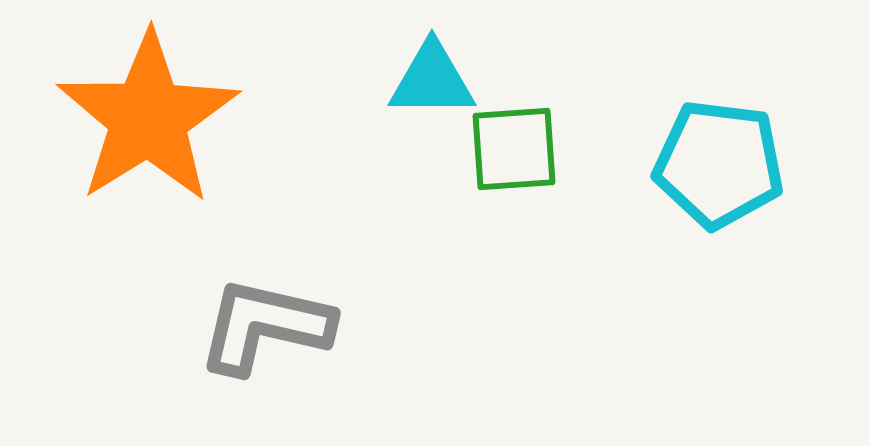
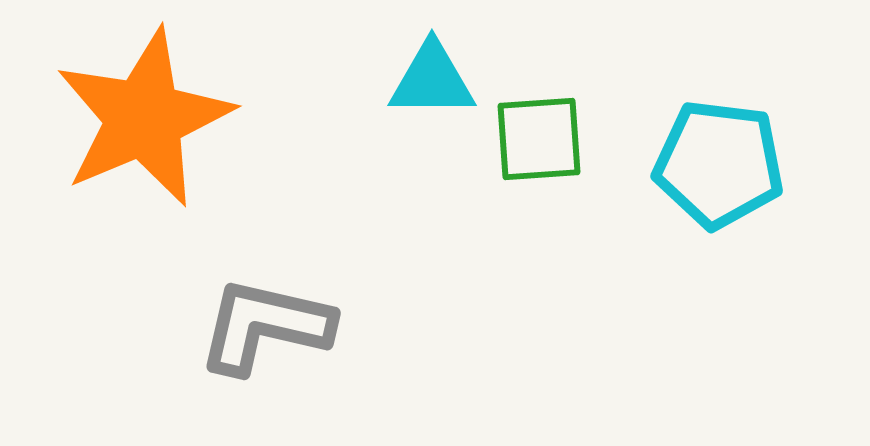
orange star: moved 4 px left; rotated 9 degrees clockwise
green square: moved 25 px right, 10 px up
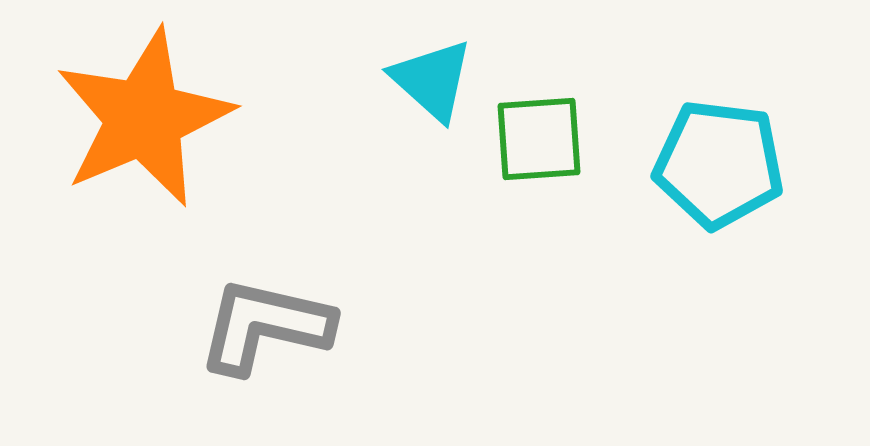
cyan triangle: rotated 42 degrees clockwise
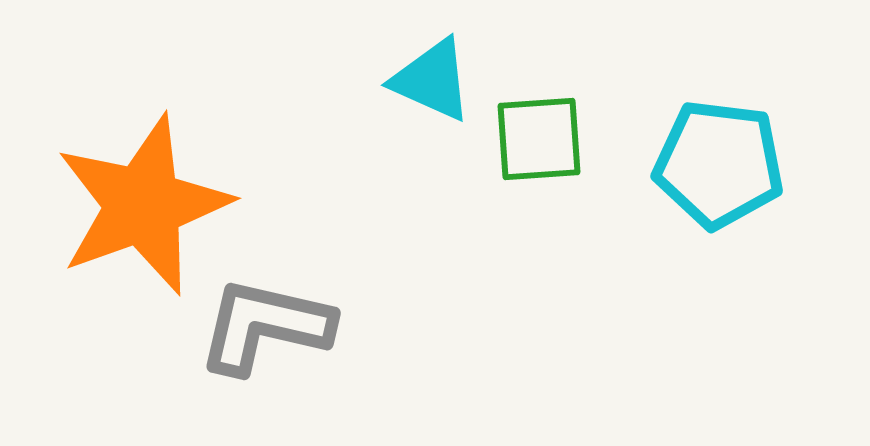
cyan triangle: rotated 18 degrees counterclockwise
orange star: moved 1 px left, 87 px down; rotated 3 degrees clockwise
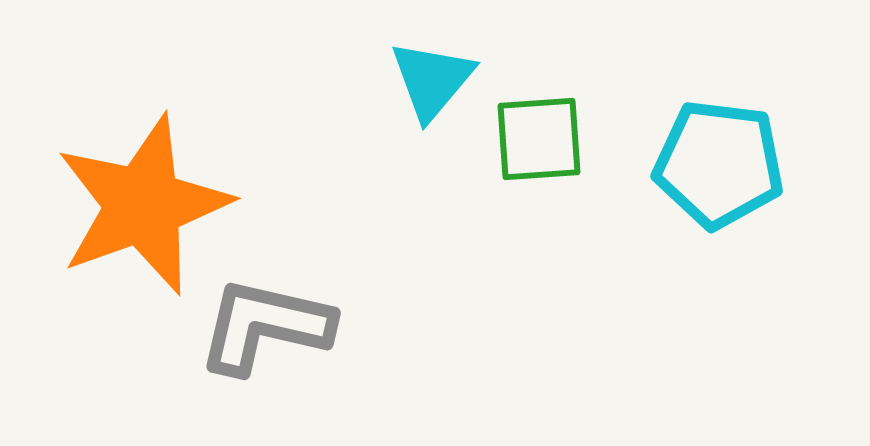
cyan triangle: rotated 46 degrees clockwise
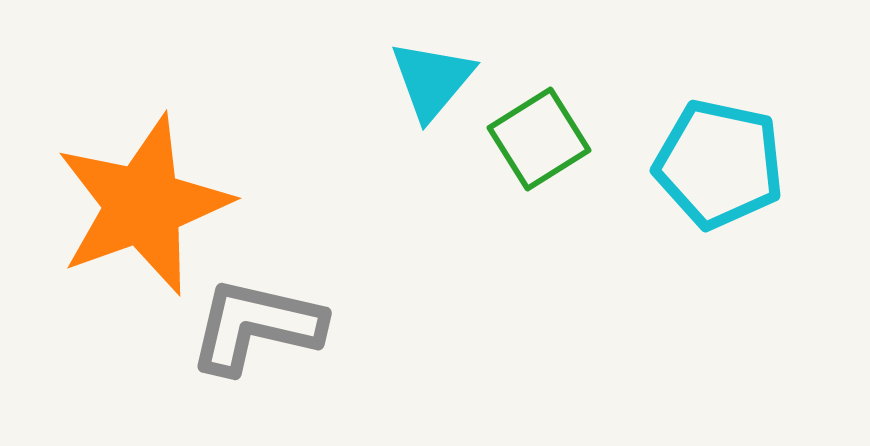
green square: rotated 28 degrees counterclockwise
cyan pentagon: rotated 5 degrees clockwise
gray L-shape: moved 9 px left
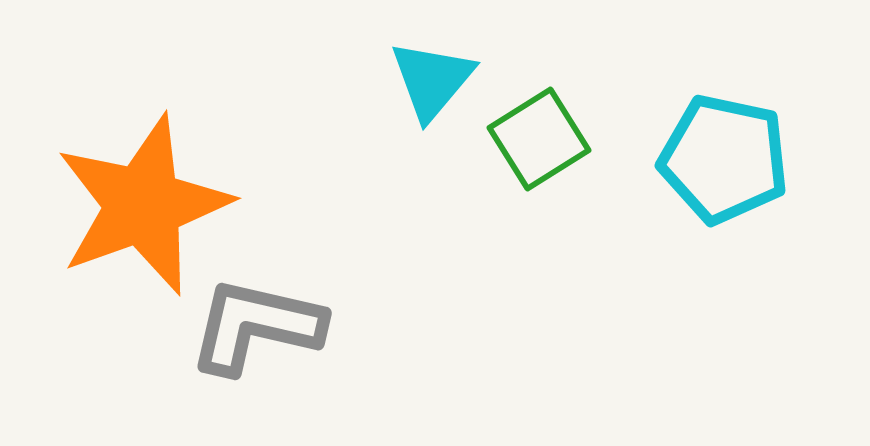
cyan pentagon: moved 5 px right, 5 px up
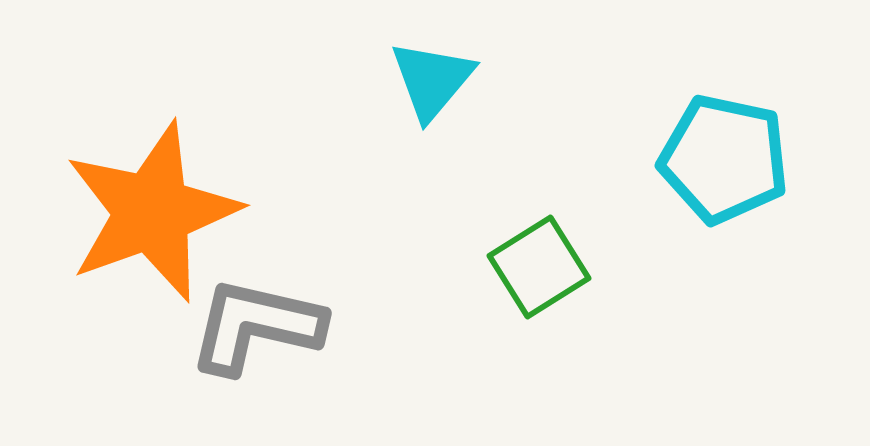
green square: moved 128 px down
orange star: moved 9 px right, 7 px down
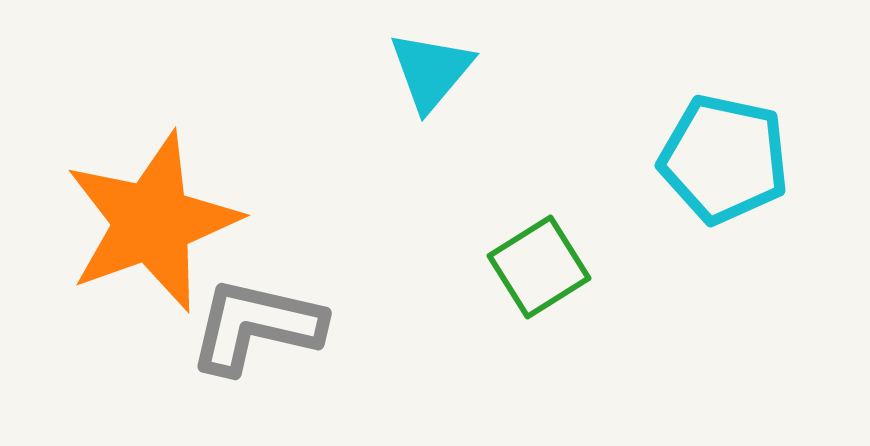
cyan triangle: moved 1 px left, 9 px up
orange star: moved 10 px down
